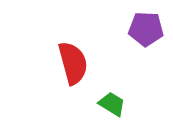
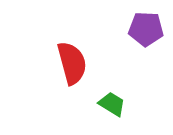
red semicircle: moved 1 px left
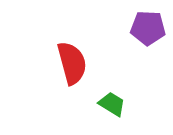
purple pentagon: moved 2 px right, 1 px up
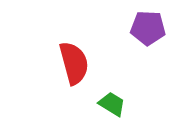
red semicircle: moved 2 px right
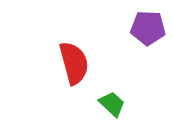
green trapezoid: rotated 12 degrees clockwise
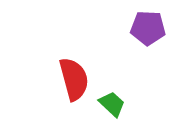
red semicircle: moved 16 px down
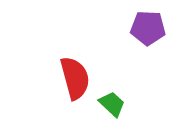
red semicircle: moved 1 px right, 1 px up
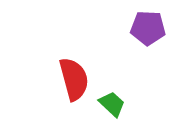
red semicircle: moved 1 px left, 1 px down
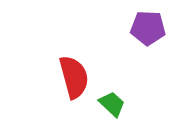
red semicircle: moved 2 px up
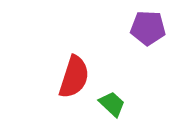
red semicircle: rotated 33 degrees clockwise
